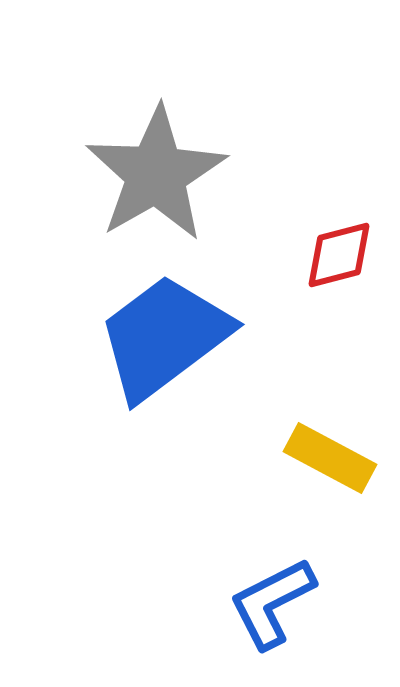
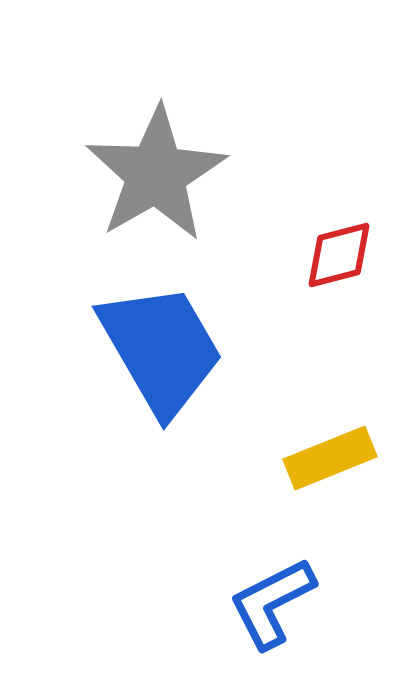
blue trapezoid: moved 3 px left, 12 px down; rotated 97 degrees clockwise
yellow rectangle: rotated 50 degrees counterclockwise
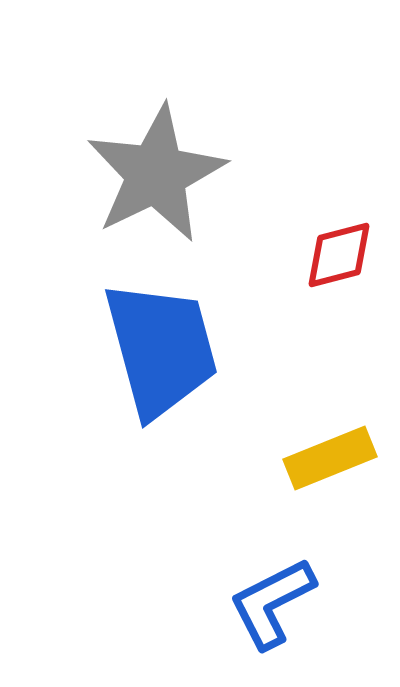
gray star: rotated 4 degrees clockwise
blue trapezoid: rotated 15 degrees clockwise
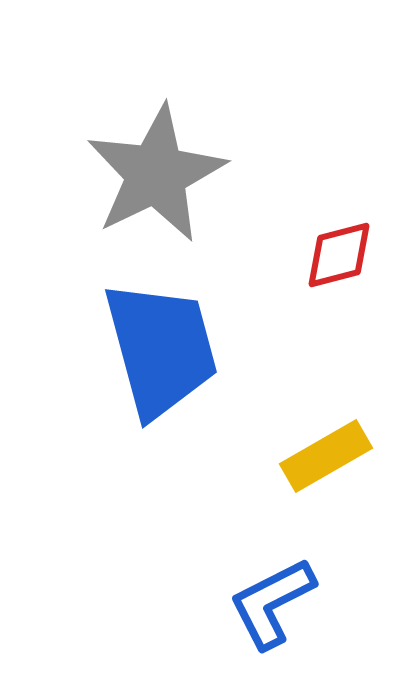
yellow rectangle: moved 4 px left, 2 px up; rotated 8 degrees counterclockwise
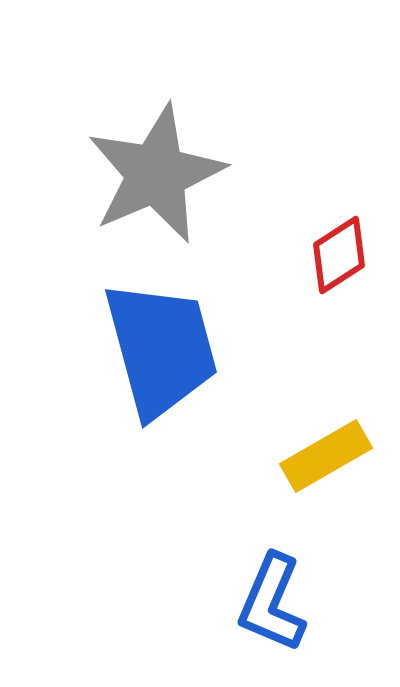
gray star: rotated 3 degrees clockwise
red diamond: rotated 18 degrees counterclockwise
blue L-shape: rotated 40 degrees counterclockwise
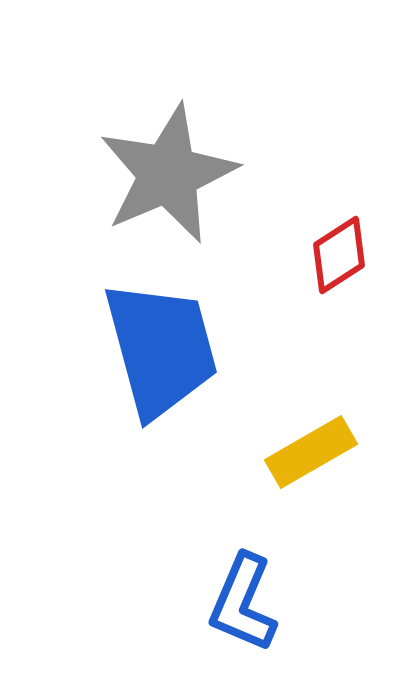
gray star: moved 12 px right
yellow rectangle: moved 15 px left, 4 px up
blue L-shape: moved 29 px left
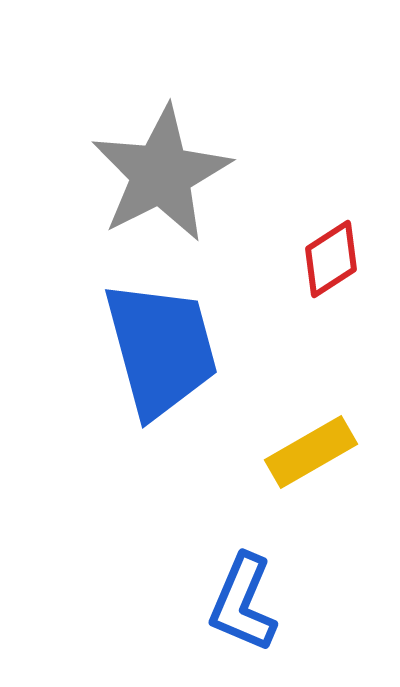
gray star: moved 7 px left; rotated 4 degrees counterclockwise
red diamond: moved 8 px left, 4 px down
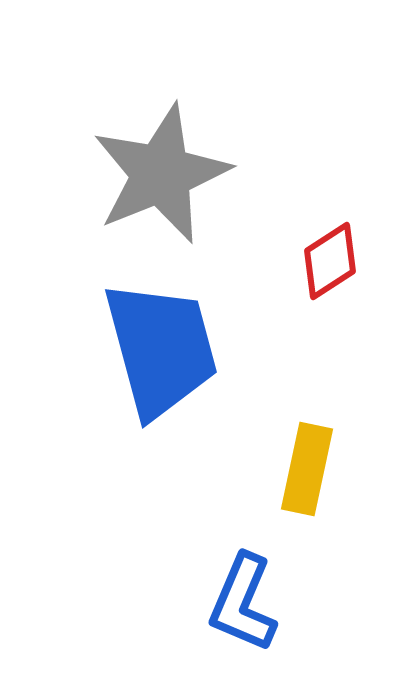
gray star: rotated 5 degrees clockwise
red diamond: moved 1 px left, 2 px down
yellow rectangle: moved 4 px left, 17 px down; rotated 48 degrees counterclockwise
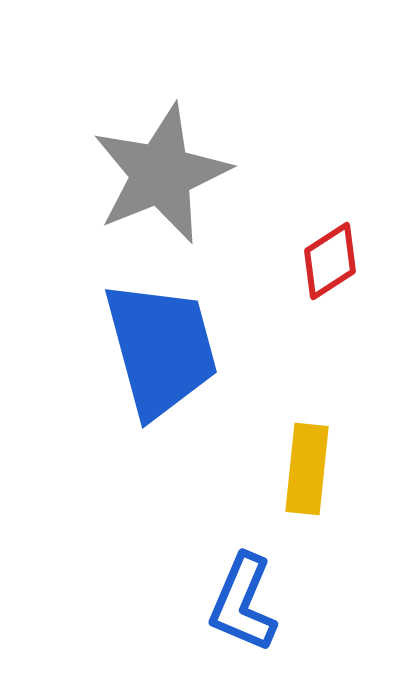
yellow rectangle: rotated 6 degrees counterclockwise
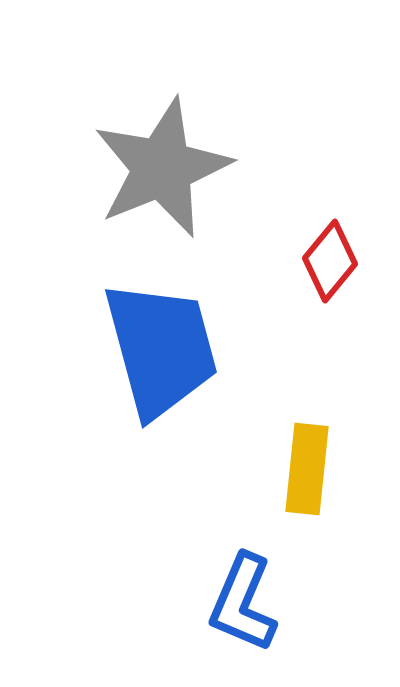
gray star: moved 1 px right, 6 px up
red diamond: rotated 18 degrees counterclockwise
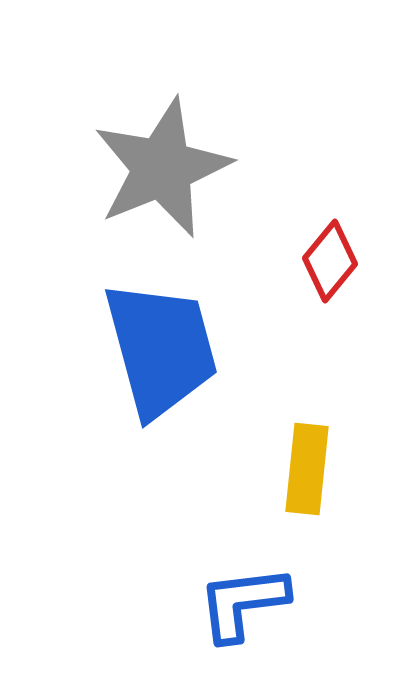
blue L-shape: rotated 60 degrees clockwise
